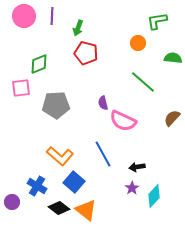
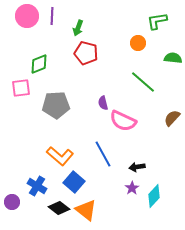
pink circle: moved 3 px right
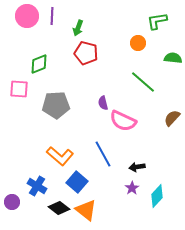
pink square: moved 2 px left, 1 px down; rotated 12 degrees clockwise
blue square: moved 3 px right
cyan diamond: moved 3 px right
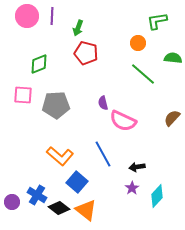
green line: moved 8 px up
pink square: moved 4 px right, 6 px down
blue cross: moved 9 px down
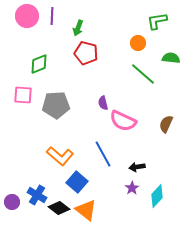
green semicircle: moved 2 px left
brown semicircle: moved 6 px left, 6 px down; rotated 18 degrees counterclockwise
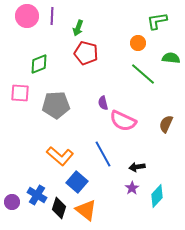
pink square: moved 3 px left, 2 px up
black diamond: rotated 70 degrees clockwise
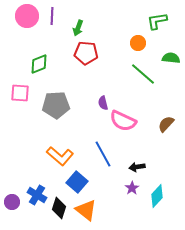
red pentagon: rotated 10 degrees counterclockwise
brown semicircle: rotated 18 degrees clockwise
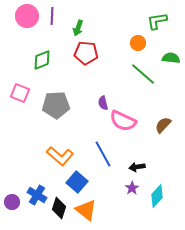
green diamond: moved 3 px right, 4 px up
pink square: rotated 18 degrees clockwise
brown semicircle: moved 3 px left, 1 px down
